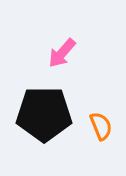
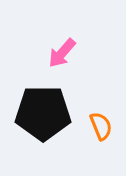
black pentagon: moved 1 px left, 1 px up
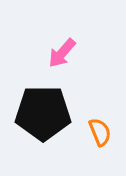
orange semicircle: moved 1 px left, 6 px down
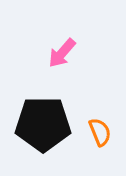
black pentagon: moved 11 px down
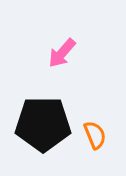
orange semicircle: moved 5 px left, 3 px down
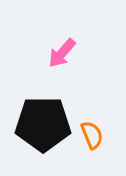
orange semicircle: moved 3 px left
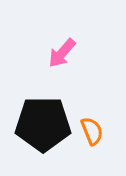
orange semicircle: moved 4 px up
